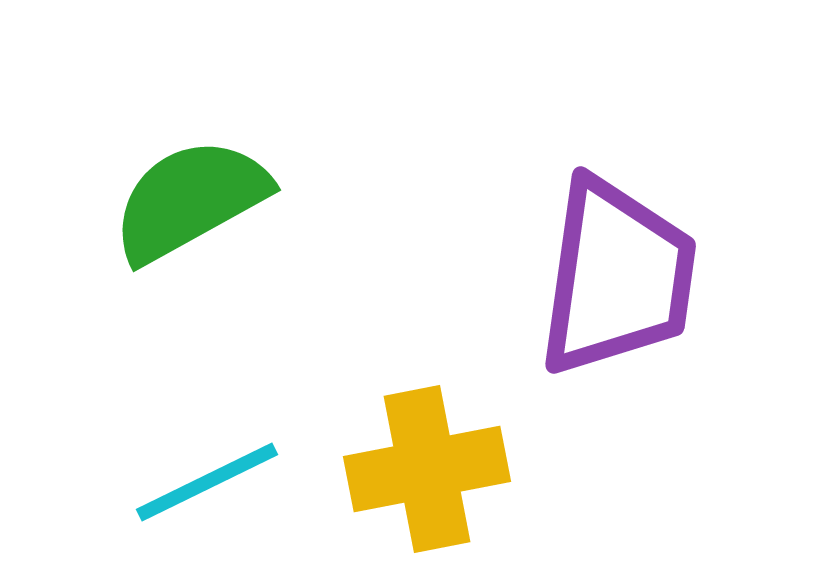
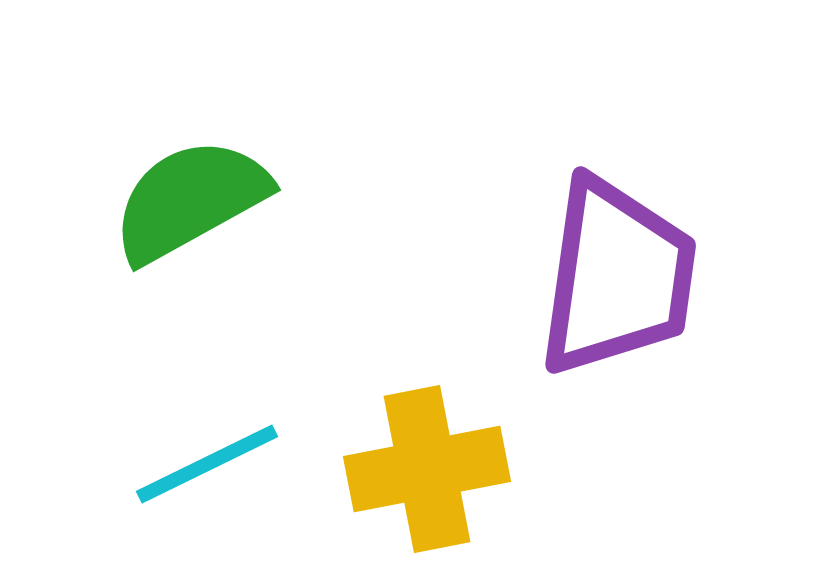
cyan line: moved 18 px up
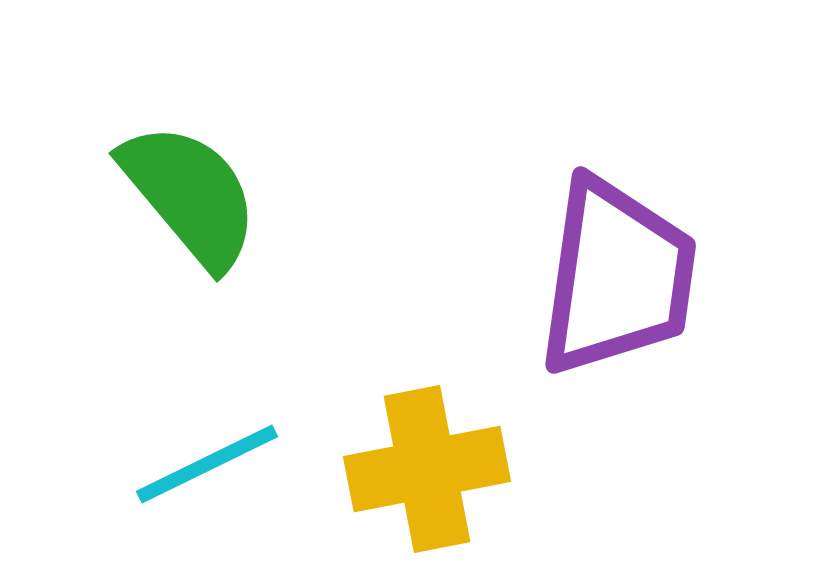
green semicircle: moved 5 px up; rotated 79 degrees clockwise
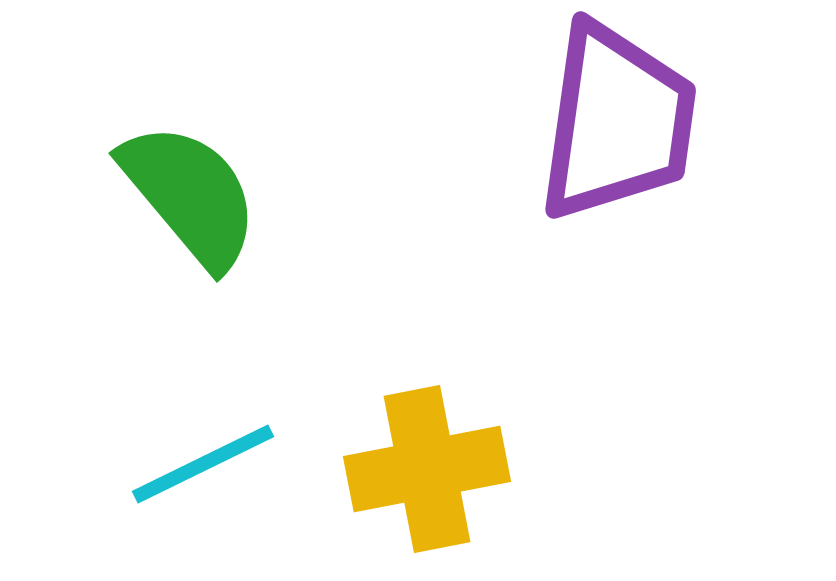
purple trapezoid: moved 155 px up
cyan line: moved 4 px left
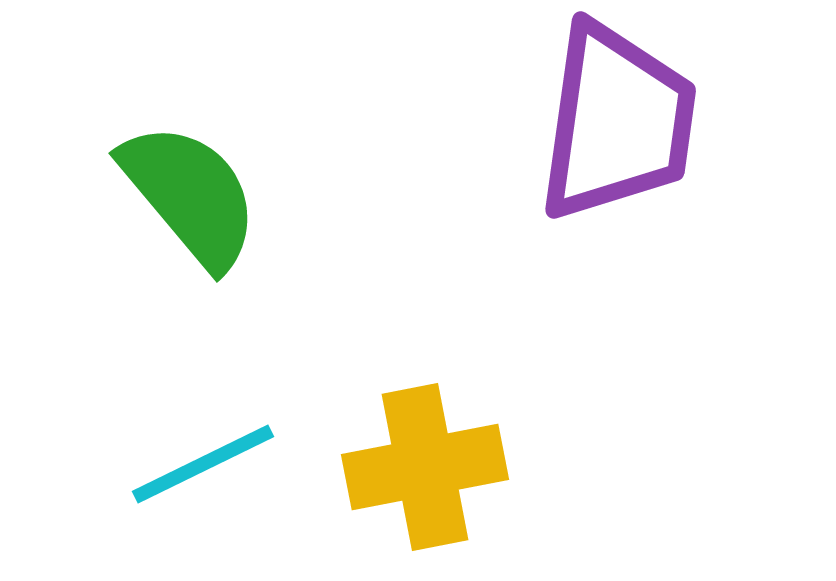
yellow cross: moved 2 px left, 2 px up
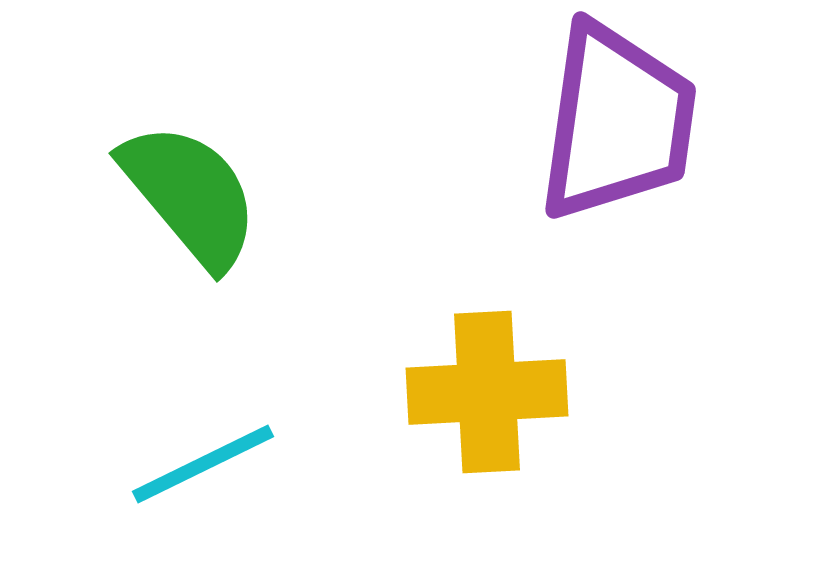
yellow cross: moved 62 px right, 75 px up; rotated 8 degrees clockwise
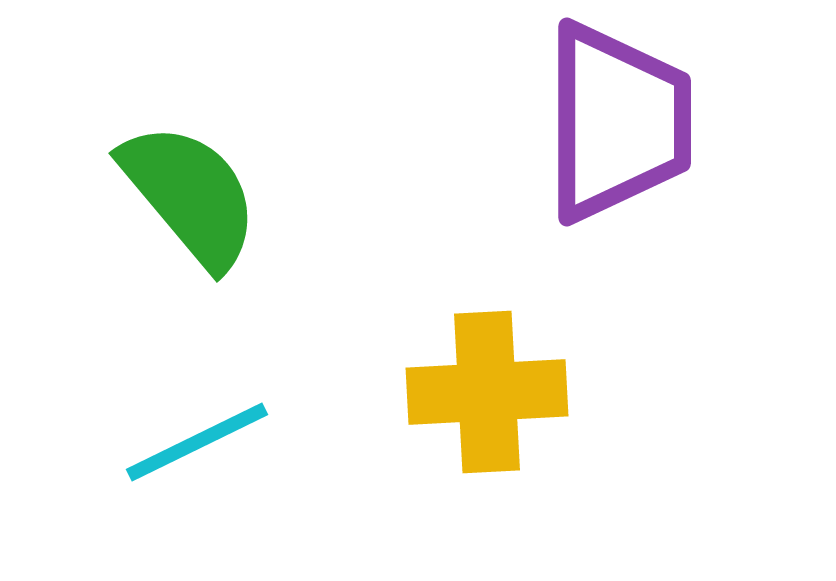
purple trapezoid: rotated 8 degrees counterclockwise
cyan line: moved 6 px left, 22 px up
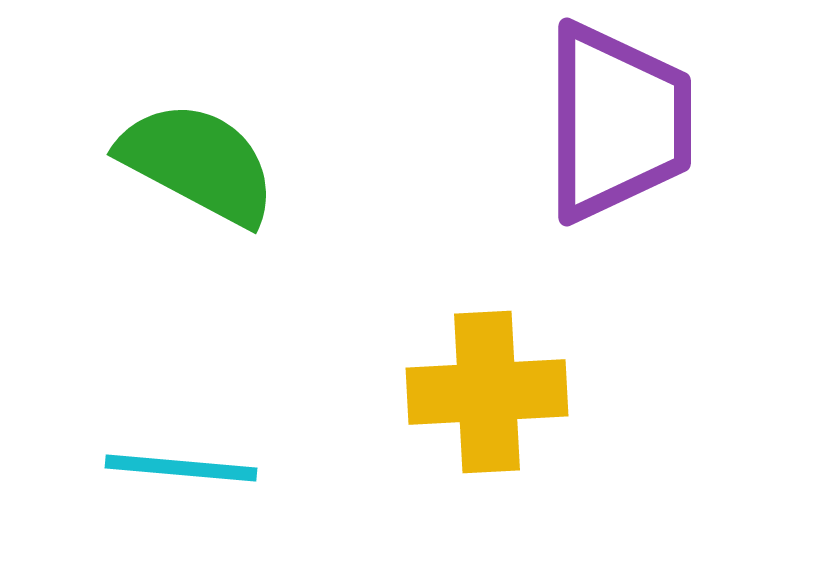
green semicircle: moved 8 px right, 32 px up; rotated 22 degrees counterclockwise
cyan line: moved 16 px left, 26 px down; rotated 31 degrees clockwise
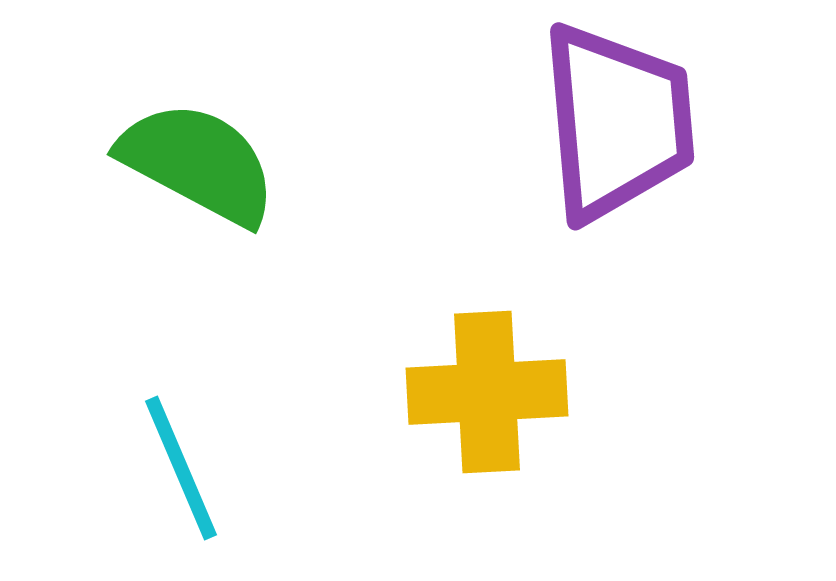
purple trapezoid: rotated 5 degrees counterclockwise
cyan line: rotated 62 degrees clockwise
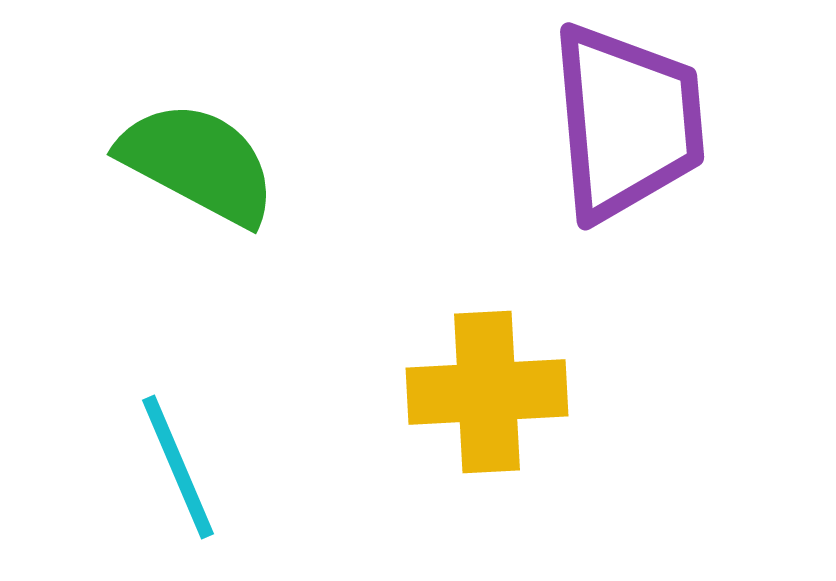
purple trapezoid: moved 10 px right
cyan line: moved 3 px left, 1 px up
